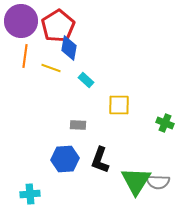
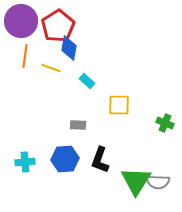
cyan rectangle: moved 1 px right, 1 px down
cyan cross: moved 5 px left, 32 px up
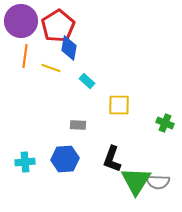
black L-shape: moved 12 px right, 1 px up
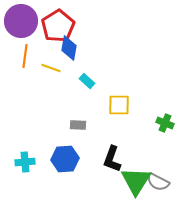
gray semicircle: rotated 25 degrees clockwise
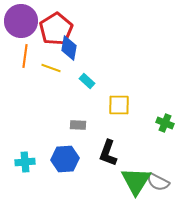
red pentagon: moved 2 px left, 3 px down
black L-shape: moved 4 px left, 6 px up
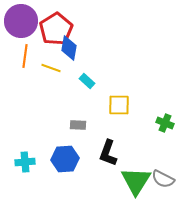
gray semicircle: moved 5 px right, 3 px up
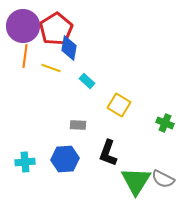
purple circle: moved 2 px right, 5 px down
yellow square: rotated 30 degrees clockwise
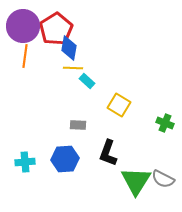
yellow line: moved 22 px right; rotated 18 degrees counterclockwise
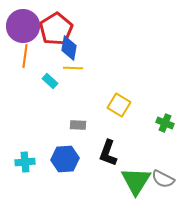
cyan rectangle: moved 37 px left
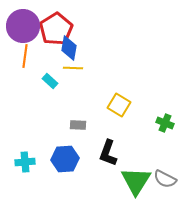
gray semicircle: moved 2 px right
